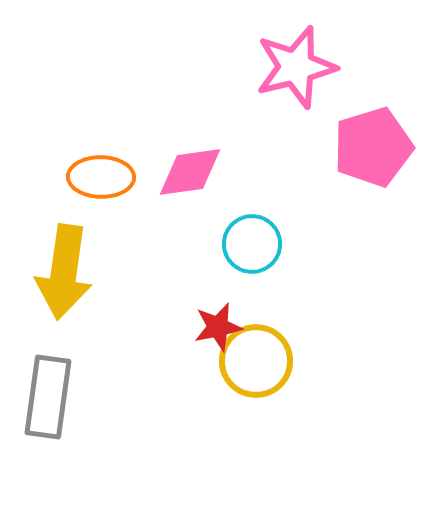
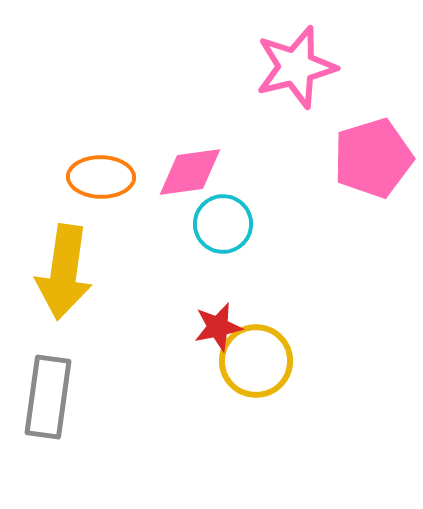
pink pentagon: moved 11 px down
cyan circle: moved 29 px left, 20 px up
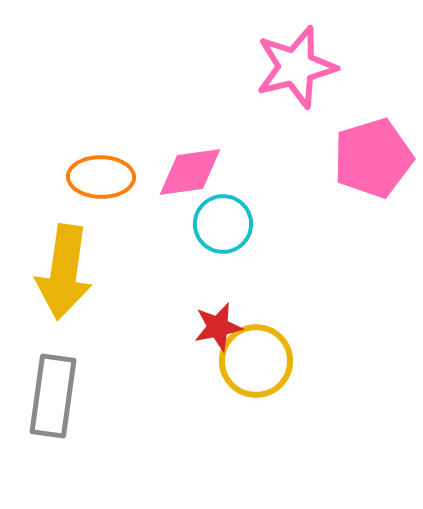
gray rectangle: moved 5 px right, 1 px up
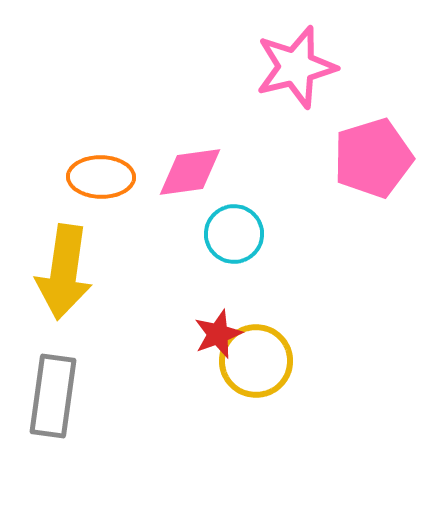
cyan circle: moved 11 px right, 10 px down
red star: moved 7 px down; rotated 9 degrees counterclockwise
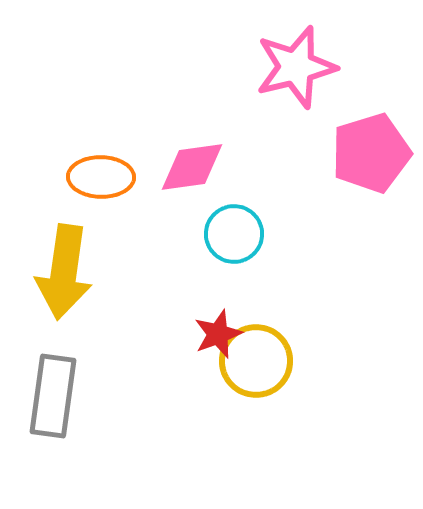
pink pentagon: moved 2 px left, 5 px up
pink diamond: moved 2 px right, 5 px up
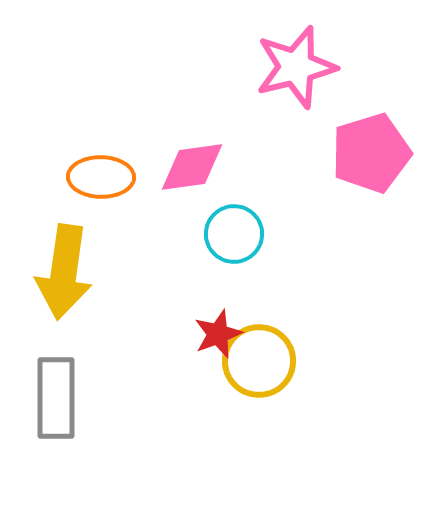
yellow circle: moved 3 px right
gray rectangle: moved 3 px right, 2 px down; rotated 8 degrees counterclockwise
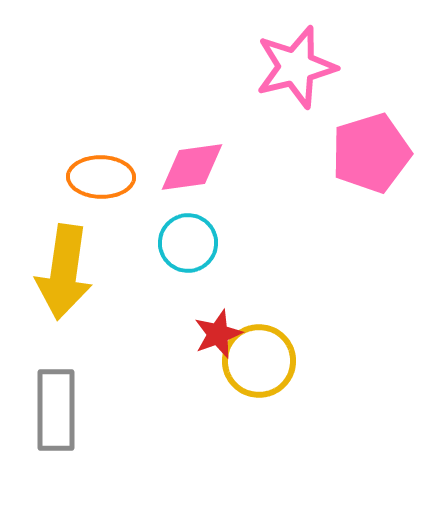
cyan circle: moved 46 px left, 9 px down
gray rectangle: moved 12 px down
